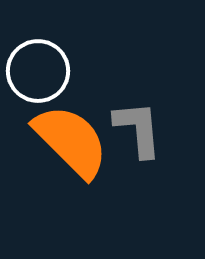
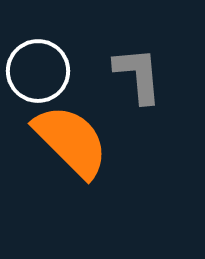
gray L-shape: moved 54 px up
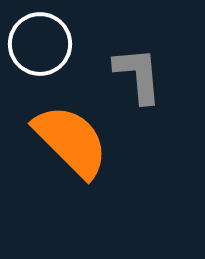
white circle: moved 2 px right, 27 px up
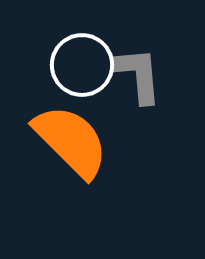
white circle: moved 42 px right, 21 px down
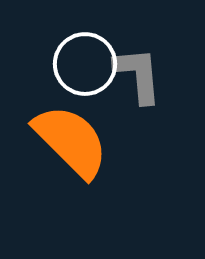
white circle: moved 3 px right, 1 px up
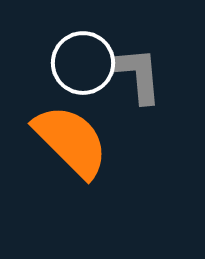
white circle: moved 2 px left, 1 px up
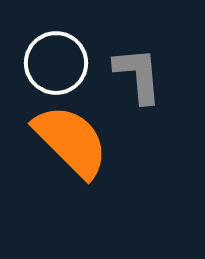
white circle: moved 27 px left
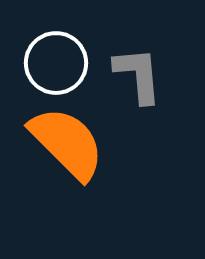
orange semicircle: moved 4 px left, 2 px down
